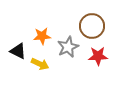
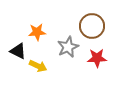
orange star: moved 5 px left, 4 px up
red star: moved 1 px left, 2 px down
yellow arrow: moved 2 px left, 2 px down
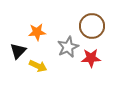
black triangle: rotated 48 degrees clockwise
red star: moved 6 px left
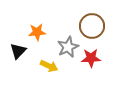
yellow arrow: moved 11 px right
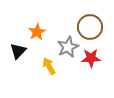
brown circle: moved 2 px left, 1 px down
orange star: rotated 24 degrees counterclockwise
yellow arrow: rotated 144 degrees counterclockwise
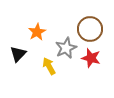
brown circle: moved 2 px down
gray star: moved 2 px left, 1 px down
black triangle: moved 3 px down
red star: rotated 18 degrees clockwise
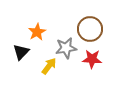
gray star: rotated 15 degrees clockwise
black triangle: moved 3 px right, 2 px up
red star: moved 1 px right, 1 px down; rotated 12 degrees counterclockwise
yellow arrow: rotated 66 degrees clockwise
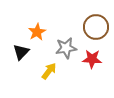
brown circle: moved 6 px right, 2 px up
yellow arrow: moved 5 px down
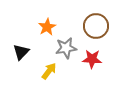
brown circle: moved 1 px up
orange star: moved 10 px right, 5 px up
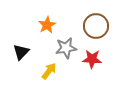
orange star: moved 2 px up
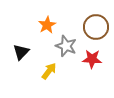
brown circle: moved 1 px down
gray star: moved 2 px up; rotated 30 degrees clockwise
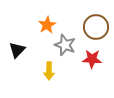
gray star: moved 1 px left, 1 px up
black triangle: moved 4 px left, 2 px up
yellow arrow: rotated 144 degrees clockwise
